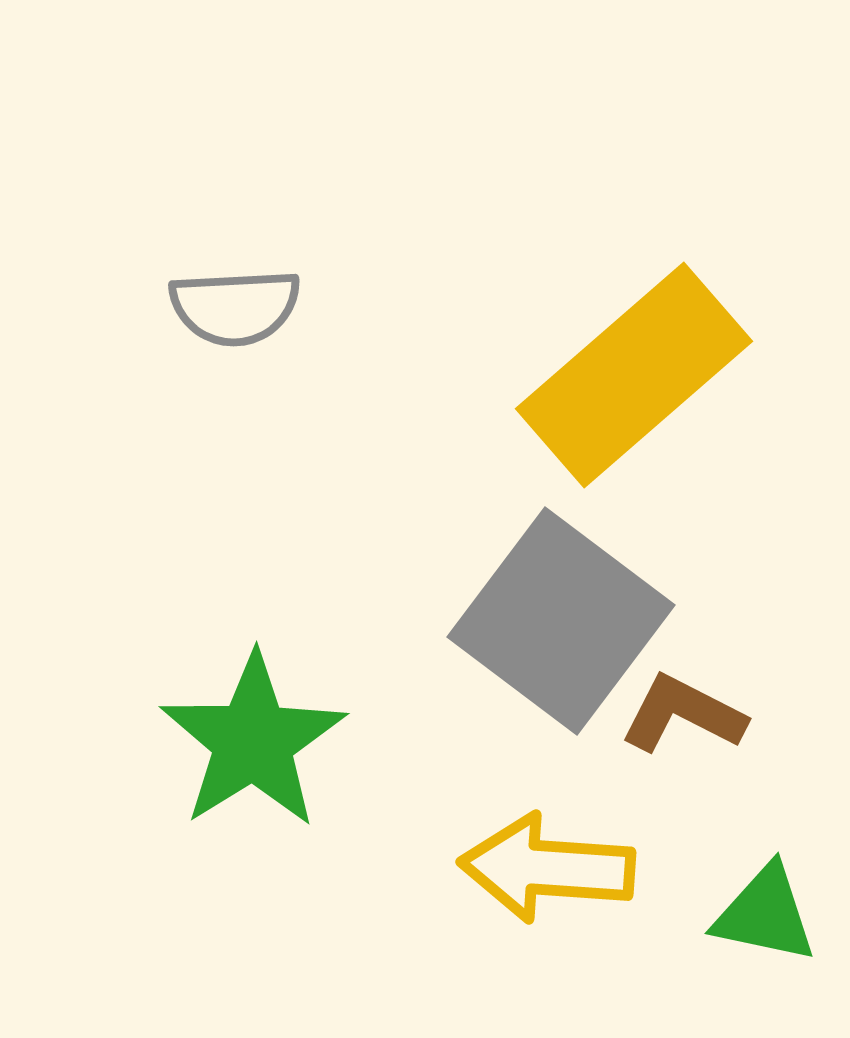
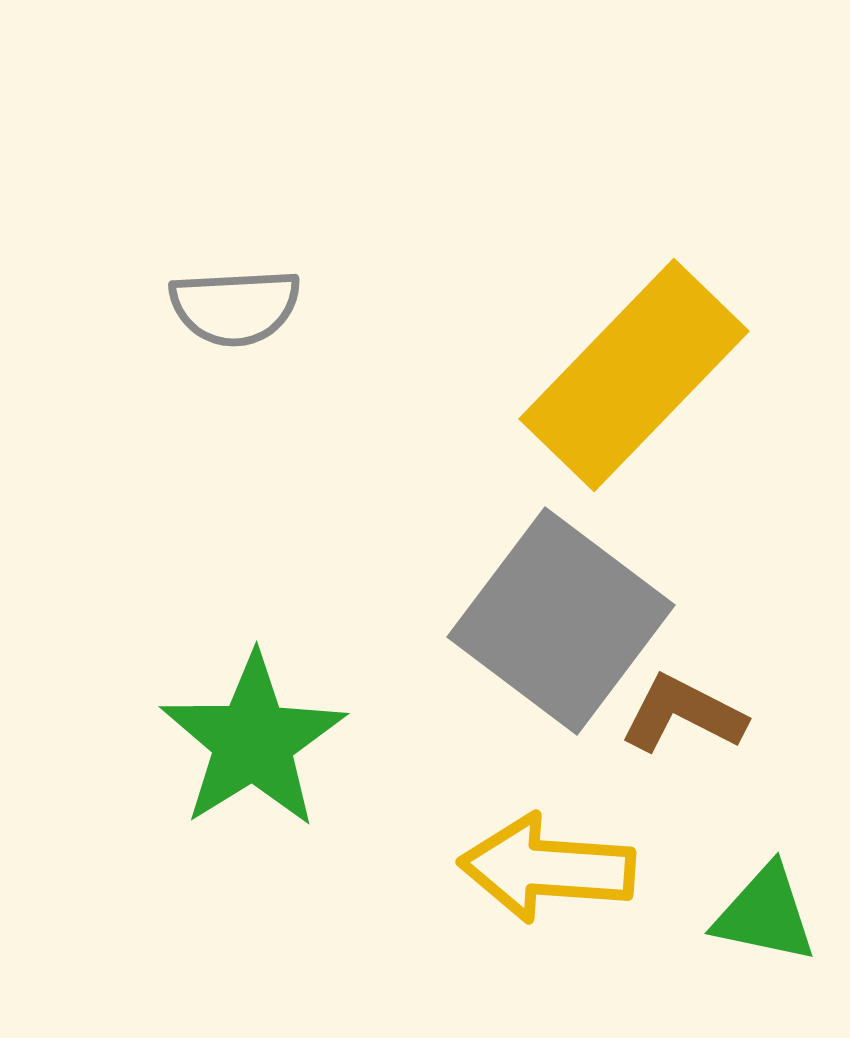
yellow rectangle: rotated 5 degrees counterclockwise
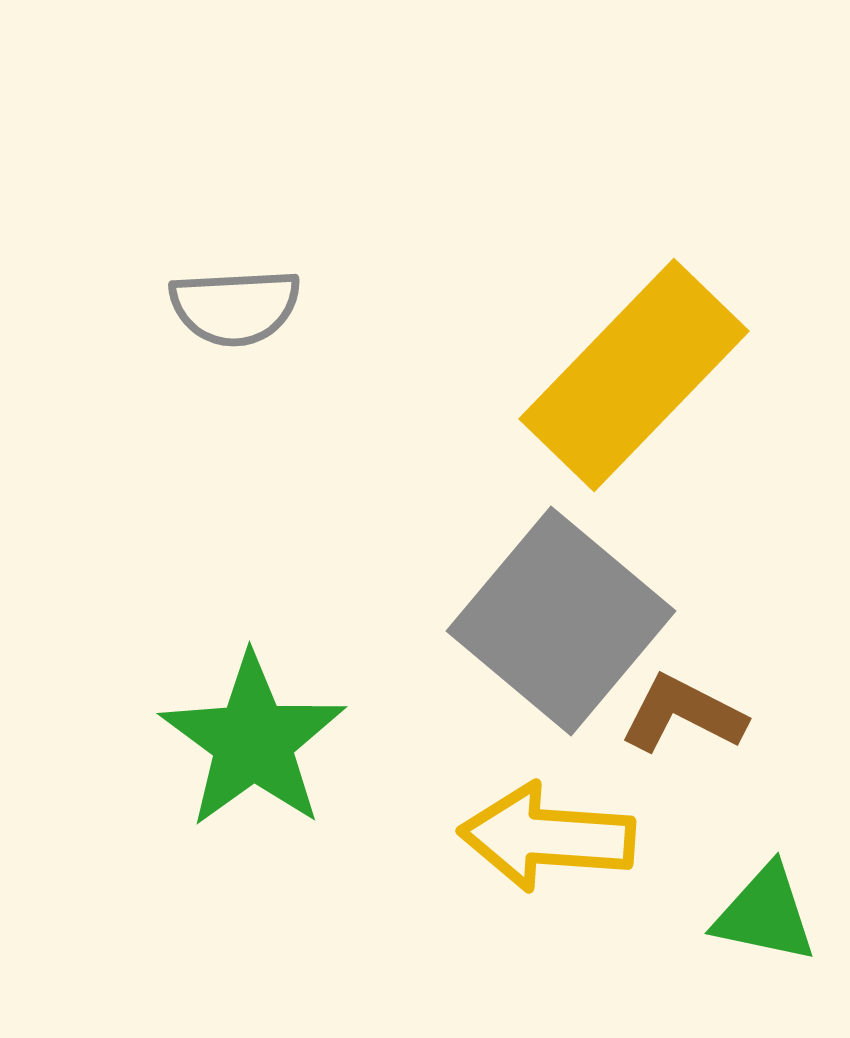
gray square: rotated 3 degrees clockwise
green star: rotated 4 degrees counterclockwise
yellow arrow: moved 31 px up
